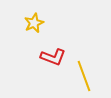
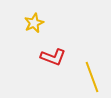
yellow line: moved 8 px right, 1 px down
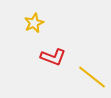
yellow line: rotated 32 degrees counterclockwise
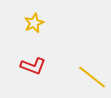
red L-shape: moved 20 px left, 9 px down
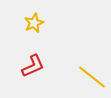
red L-shape: rotated 45 degrees counterclockwise
